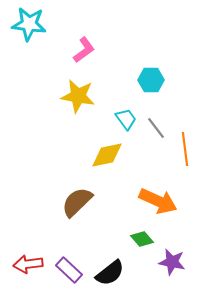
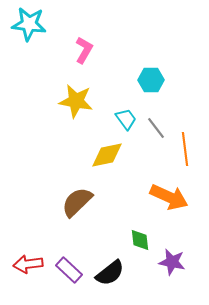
pink L-shape: rotated 24 degrees counterclockwise
yellow star: moved 2 px left, 5 px down
orange arrow: moved 11 px right, 4 px up
green diamond: moved 2 px left, 1 px down; rotated 35 degrees clockwise
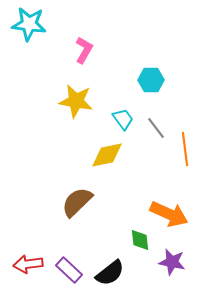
cyan trapezoid: moved 3 px left
orange arrow: moved 17 px down
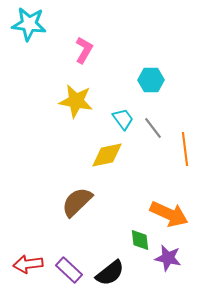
gray line: moved 3 px left
purple star: moved 4 px left, 4 px up
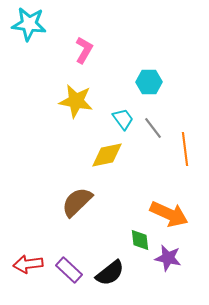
cyan hexagon: moved 2 px left, 2 px down
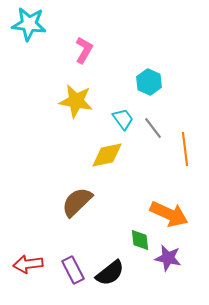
cyan hexagon: rotated 25 degrees clockwise
purple rectangle: moved 4 px right; rotated 20 degrees clockwise
